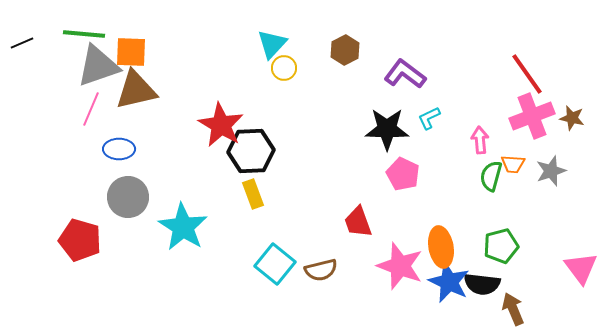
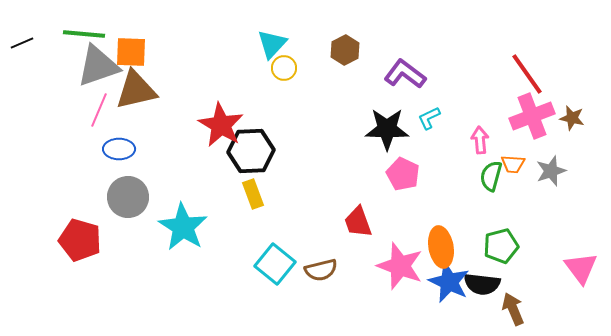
pink line: moved 8 px right, 1 px down
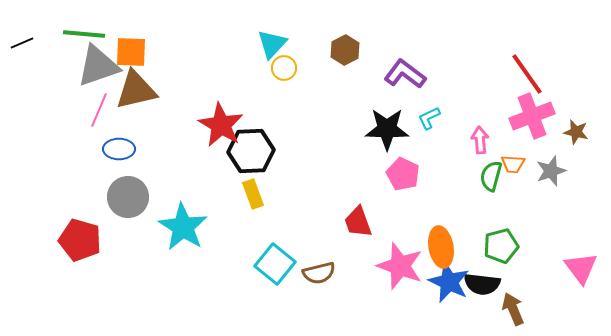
brown star: moved 4 px right, 14 px down
brown semicircle: moved 2 px left, 3 px down
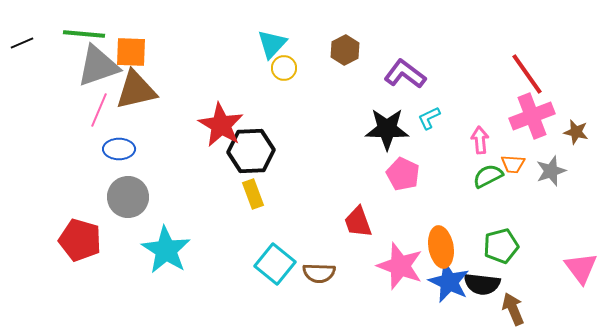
green semicircle: moved 3 px left; rotated 48 degrees clockwise
cyan star: moved 17 px left, 23 px down
brown semicircle: rotated 16 degrees clockwise
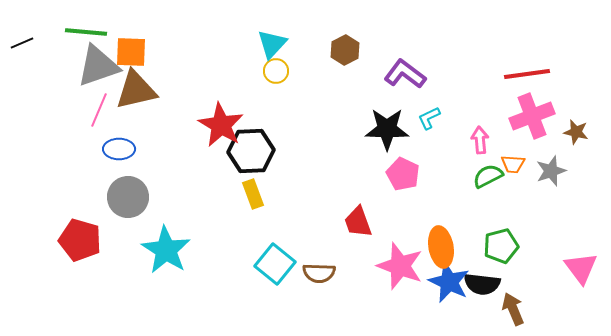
green line: moved 2 px right, 2 px up
yellow circle: moved 8 px left, 3 px down
red line: rotated 63 degrees counterclockwise
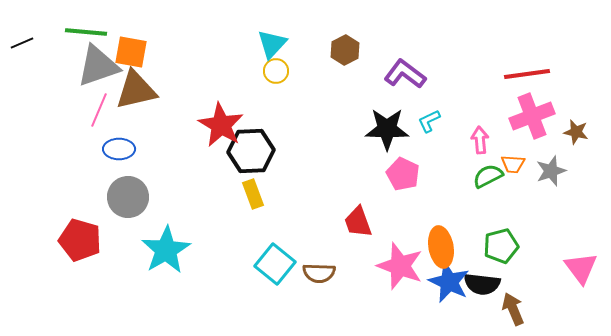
orange square: rotated 8 degrees clockwise
cyan L-shape: moved 3 px down
cyan star: rotated 9 degrees clockwise
